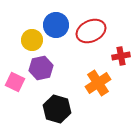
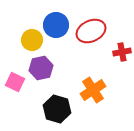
red cross: moved 1 px right, 4 px up
orange cross: moved 5 px left, 7 px down
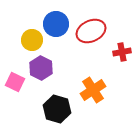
blue circle: moved 1 px up
purple hexagon: rotated 20 degrees counterclockwise
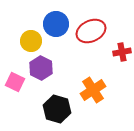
yellow circle: moved 1 px left, 1 px down
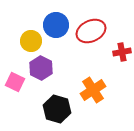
blue circle: moved 1 px down
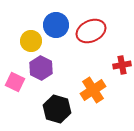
red cross: moved 13 px down
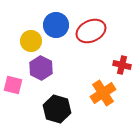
red cross: rotated 24 degrees clockwise
pink square: moved 2 px left, 3 px down; rotated 12 degrees counterclockwise
orange cross: moved 10 px right, 3 px down
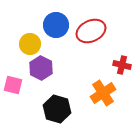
yellow circle: moved 1 px left, 3 px down
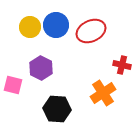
yellow circle: moved 17 px up
black hexagon: rotated 12 degrees counterclockwise
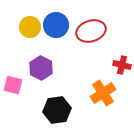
red ellipse: rotated 8 degrees clockwise
black hexagon: moved 1 px down; rotated 12 degrees counterclockwise
